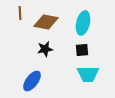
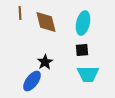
brown diamond: rotated 65 degrees clockwise
black star: moved 13 px down; rotated 21 degrees counterclockwise
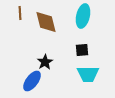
cyan ellipse: moved 7 px up
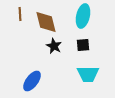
brown line: moved 1 px down
black square: moved 1 px right, 5 px up
black star: moved 9 px right, 16 px up; rotated 14 degrees counterclockwise
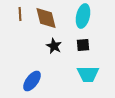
brown diamond: moved 4 px up
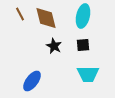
brown line: rotated 24 degrees counterclockwise
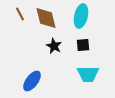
cyan ellipse: moved 2 px left
